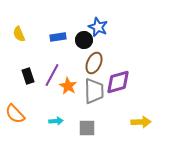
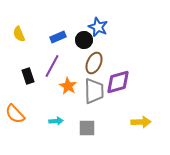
blue rectangle: rotated 14 degrees counterclockwise
purple line: moved 9 px up
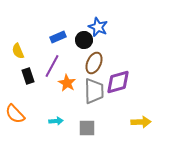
yellow semicircle: moved 1 px left, 17 px down
orange star: moved 1 px left, 3 px up
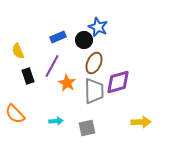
gray square: rotated 12 degrees counterclockwise
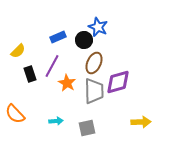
yellow semicircle: rotated 112 degrees counterclockwise
black rectangle: moved 2 px right, 2 px up
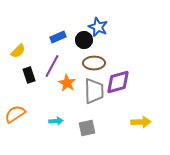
brown ellipse: rotated 65 degrees clockwise
black rectangle: moved 1 px left, 1 px down
orange semicircle: rotated 100 degrees clockwise
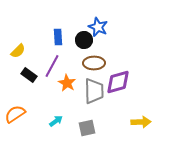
blue rectangle: rotated 70 degrees counterclockwise
black rectangle: rotated 35 degrees counterclockwise
cyan arrow: rotated 32 degrees counterclockwise
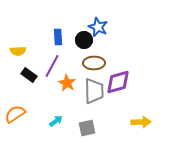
yellow semicircle: rotated 42 degrees clockwise
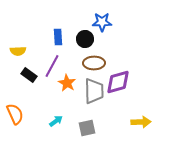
blue star: moved 4 px right, 5 px up; rotated 24 degrees counterclockwise
black circle: moved 1 px right, 1 px up
orange semicircle: rotated 100 degrees clockwise
